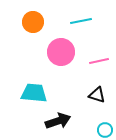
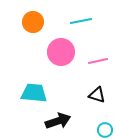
pink line: moved 1 px left
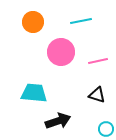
cyan circle: moved 1 px right, 1 px up
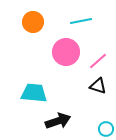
pink circle: moved 5 px right
pink line: rotated 30 degrees counterclockwise
black triangle: moved 1 px right, 9 px up
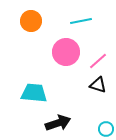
orange circle: moved 2 px left, 1 px up
black triangle: moved 1 px up
black arrow: moved 2 px down
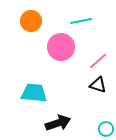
pink circle: moved 5 px left, 5 px up
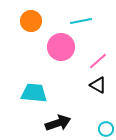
black triangle: rotated 12 degrees clockwise
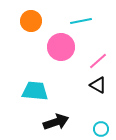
cyan trapezoid: moved 1 px right, 2 px up
black arrow: moved 2 px left, 1 px up
cyan circle: moved 5 px left
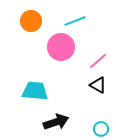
cyan line: moved 6 px left; rotated 10 degrees counterclockwise
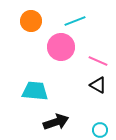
pink line: rotated 66 degrees clockwise
cyan circle: moved 1 px left, 1 px down
